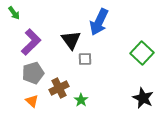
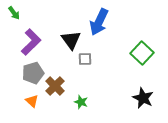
brown cross: moved 4 px left, 2 px up; rotated 18 degrees counterclockwise
green star: moved 2 px down; rotated 16 degrees counterclockwise
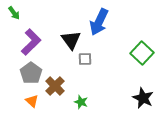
gray pentagon: moved 2 px left; rotated 20 degrees counterclockwise
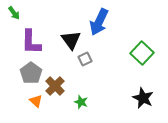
purple L-shape: rotated 136 degrees clockwise
gray square: rotated 24 degrees counterclockwise
orange triangle: moved 4 px right
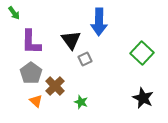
blue arrow: rotated 24 degrees counterclockwise
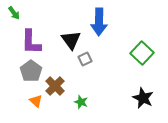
gray pentagon: moved 2 px up
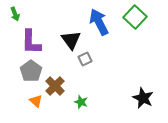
green arrow: moved 1 px right, 1 px down; rotated 16 degrees clockwise
blue arrow: rotated 152 degrees clockwise
green square: moved 7 px left, 36 px up
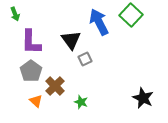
green square: moved 4 px left, 2 px up
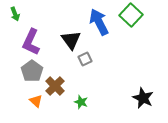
purple L-shape: rotated 24 degrees clockwise
gray pentagon: moved 1 px right
